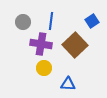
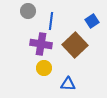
gray circle: moved 5 px right, 11 px up
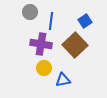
gray circle: moved 2 px right, 1 px down
blue square: moved 7 px left
blue triangle: moved 5 px left, 4 px up; rotated 14 degrees counterclockwise
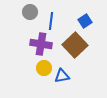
blue triangle: moved 1 px left, 4 px up
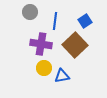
blue line: moved 4 px right
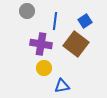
gray circle: moved 3 px left, 1 px up
brown square: moved 1 px right, 1 px up; rotated 10 degrees counterclockwise
blue triangle: moved 10 px down
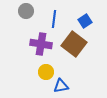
gray circle: moved 1 px left
blue line: moved 1 px left, 2 px up
brown square: moved 2 px left
yellow circle: moved 2 px right, 4 px down
blue triangle: moved 1 px left
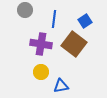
gray circle: moved 1 px left, 1 px up
yellow circle: moved 5 px left
